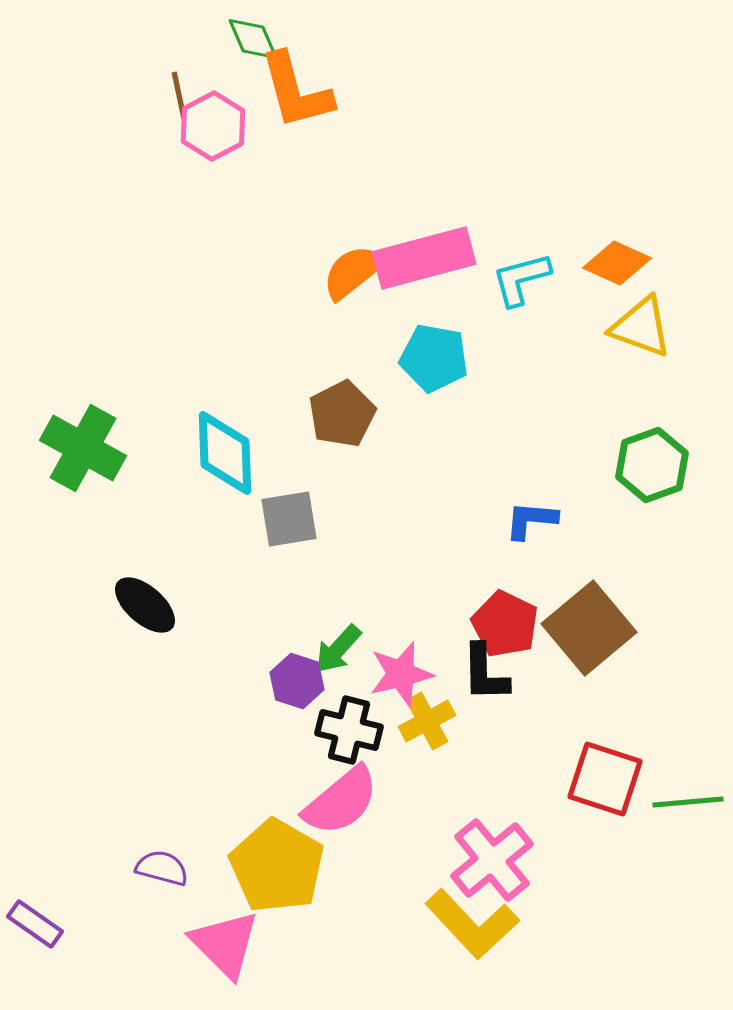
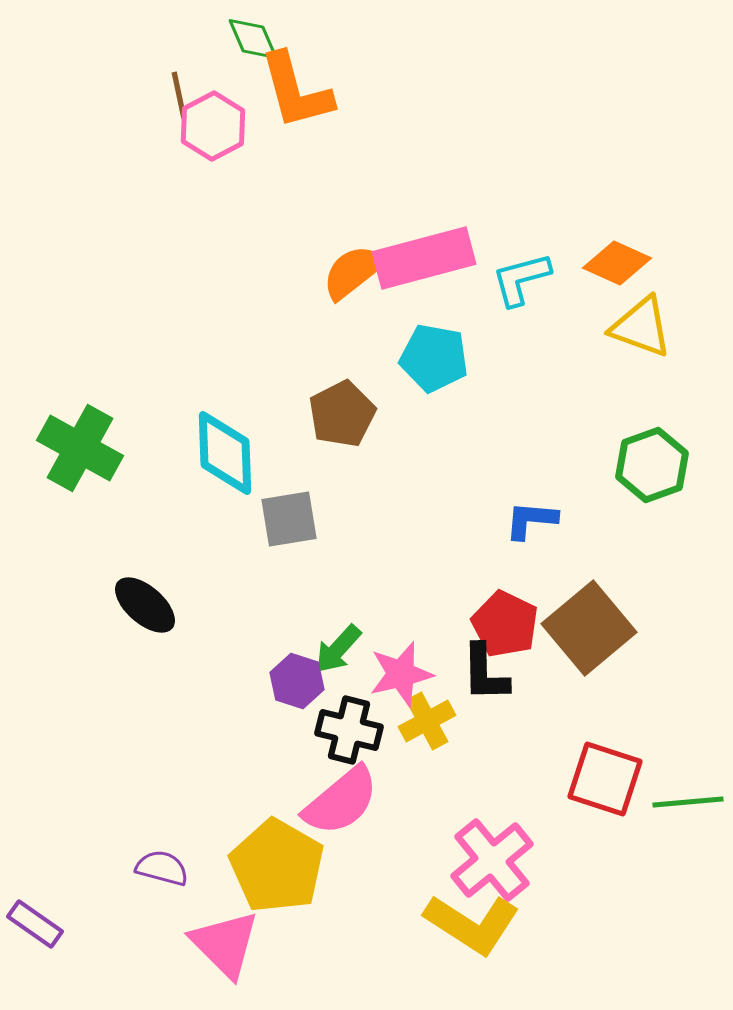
green cross: moved 3 px left
yellow L-shape: rotated 14 degrees counterclockwise
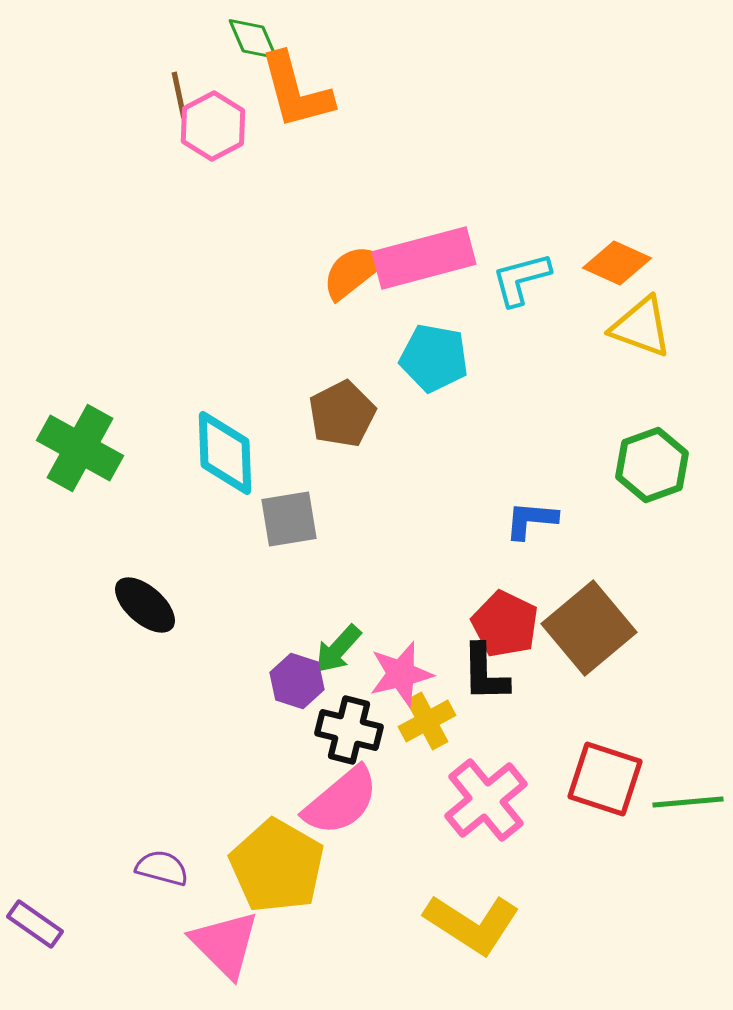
pink cross: moved 6 px left, 60 px up
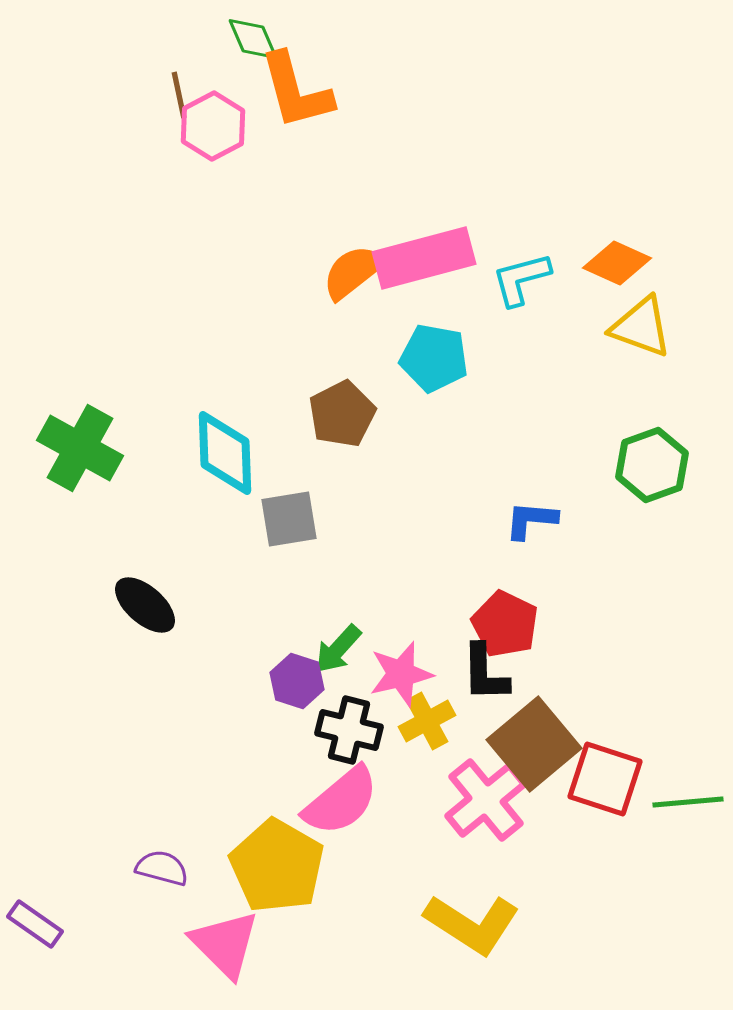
brown square: moved 55 px left, 116 px down
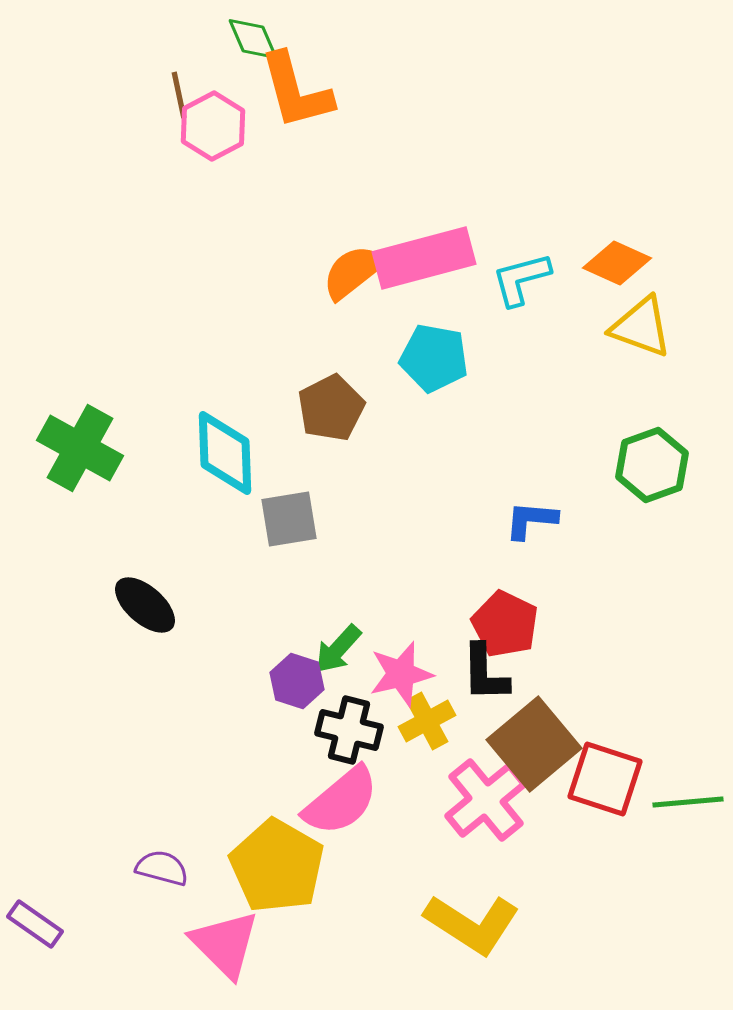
brown pentagon: moved 11 px left, 6 px up
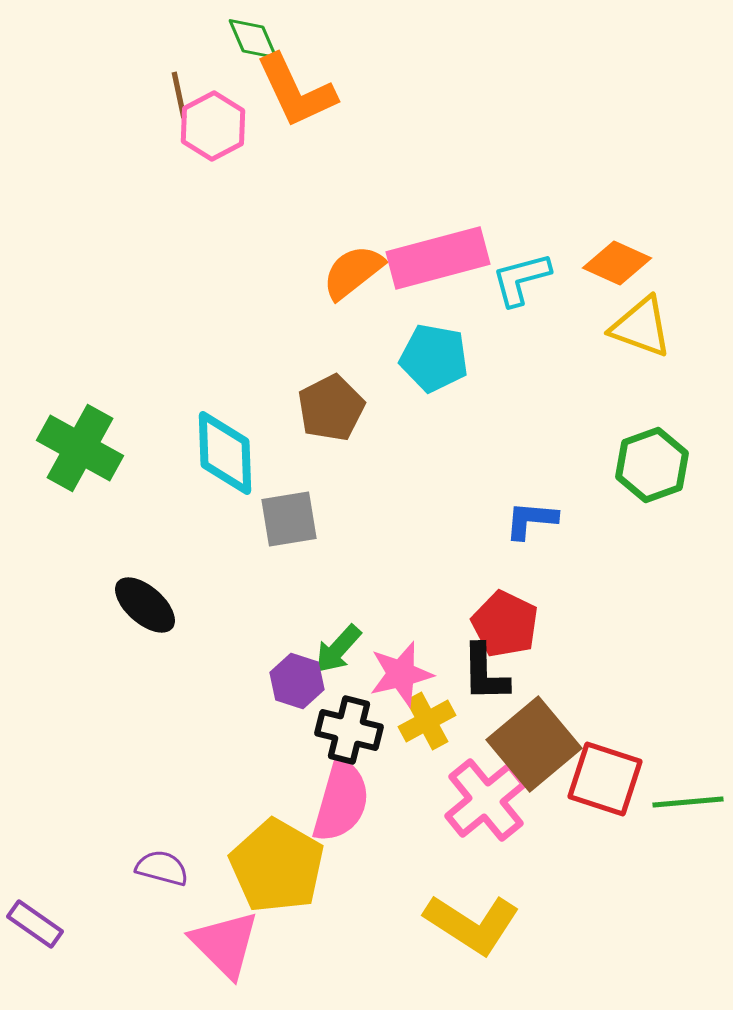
orange L-shape: rotated 10 degrees counterclockwise
pink rectangle: moved 14 px right
pink semicircle: rotated 34 degrees counterclockwise
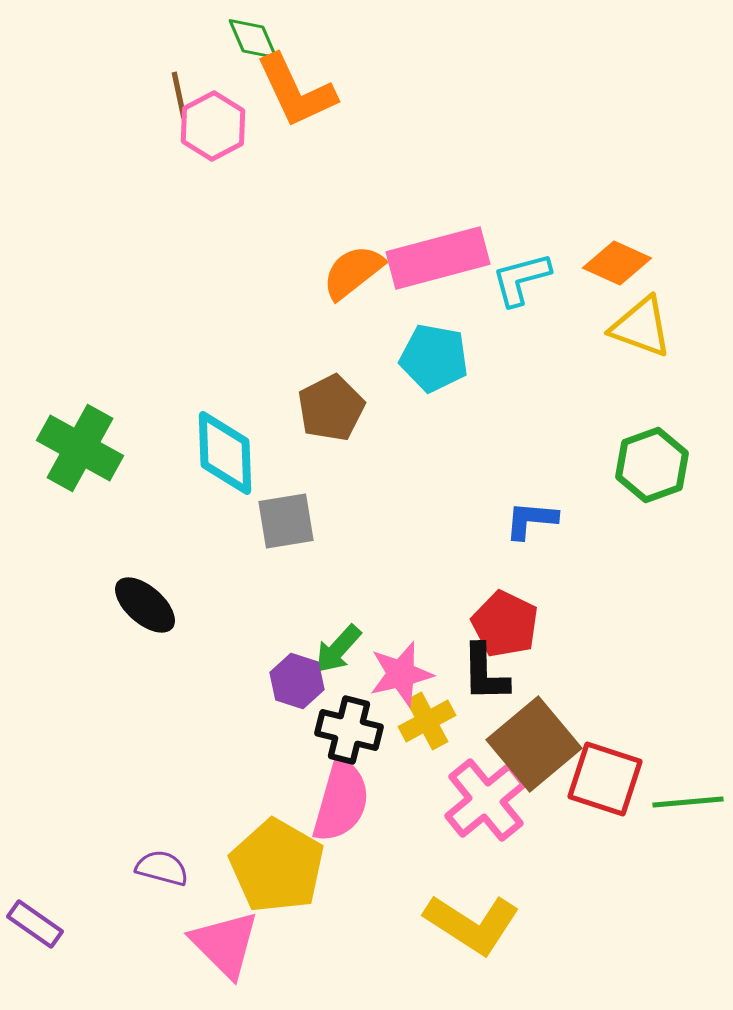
gray square: moved 3 px left, 2 px down
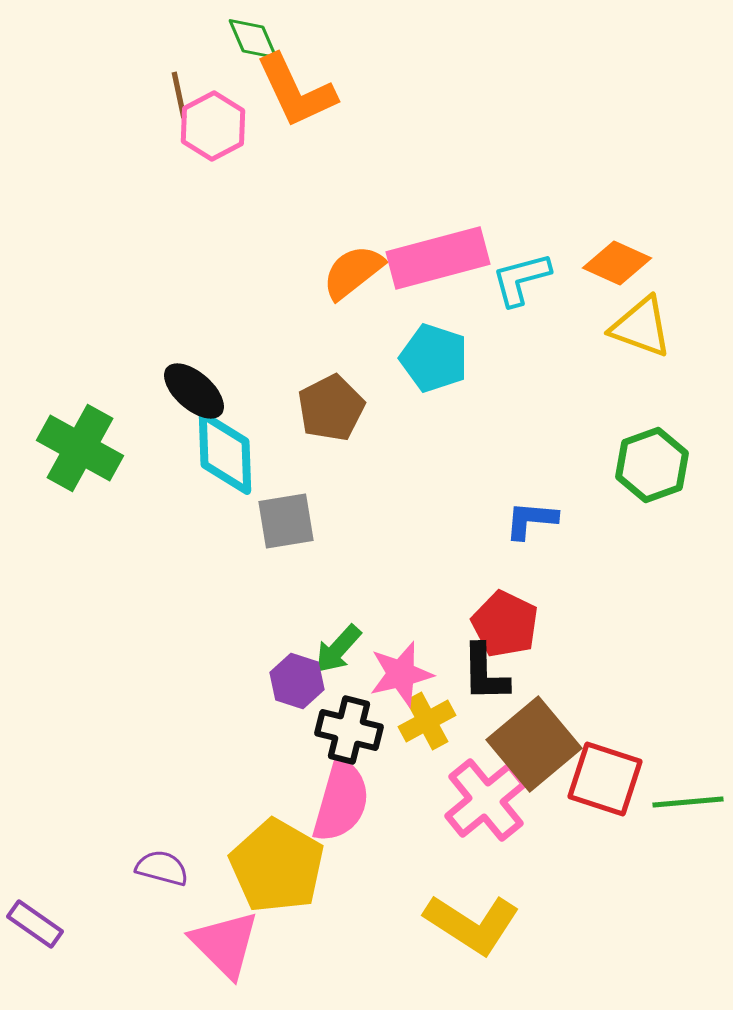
cyan pentagon: rotated 8 degrees clockwise
black ellipse: moved 49 px right, 214 px up
